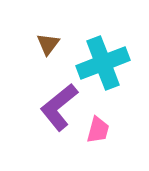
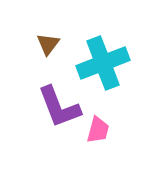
purple L-shape: rotated 72 degrees counterclockwise
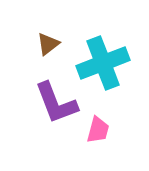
brown triangle: rotated 15 degrees clockwise
purple L-shape: moved 3 px left, 4 px up
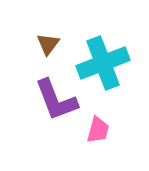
brown triangle: rotated 15 degrees counterclockwise
purple L-shape: moved 3 px up
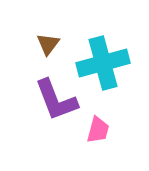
cyan cross: rotated 6 degrees clockwise
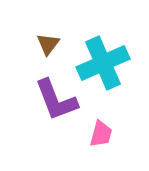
cyan cross: rotated 9 degrees counterclockwise
pink trapezoid: moved 3 px right, 4 px down
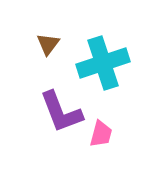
cyan cross: rotated 6 degrees clockwise
purple L-shape: moved 5 px right, 12 px down
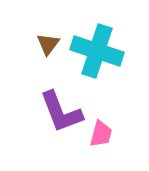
cyan cross: moved 6 px left, 12 px up; rotated 36 degrees clockwise
